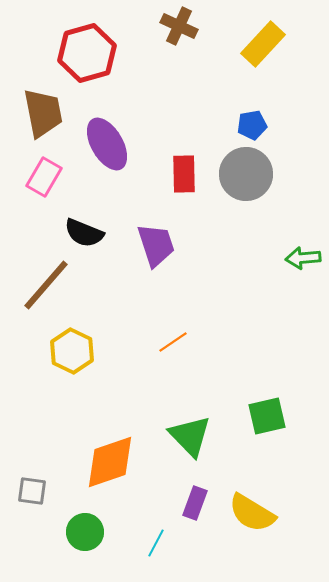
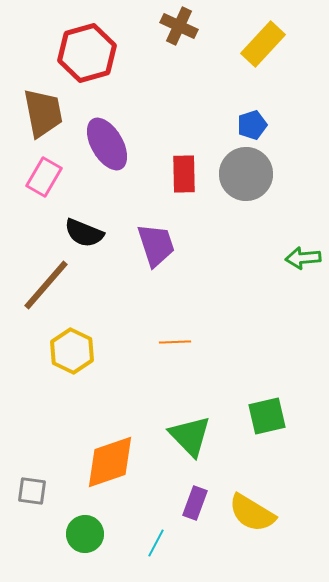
blue pentagon: rotated 8 degrees counterclockwise
orange line: moved 2 px right; rotated 32 degrees clockwise
green circle: moved 2 px down
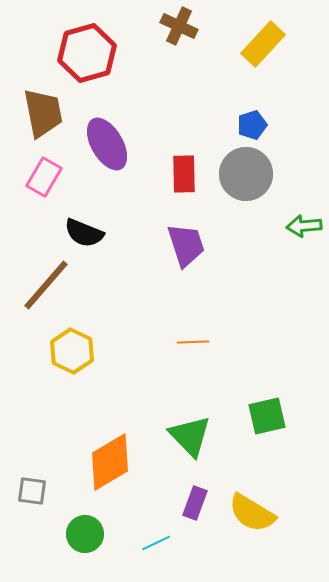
purple trapezoid: moved 30 px right
green arrow: moved 1 px right, 32 px up
orange line: moved 18 px right
orange diamond: rotated 12 degrees counterclockwise
cyan line: rotated 36 degrees clockwise
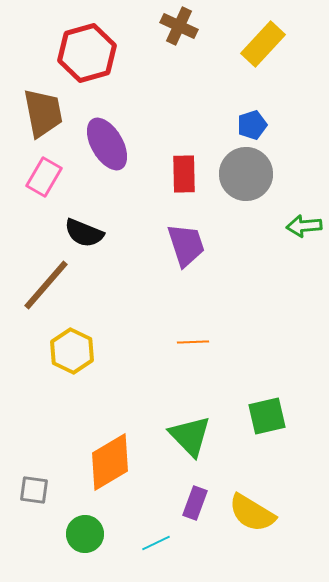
gray square: moved 2 px right, 1 px up
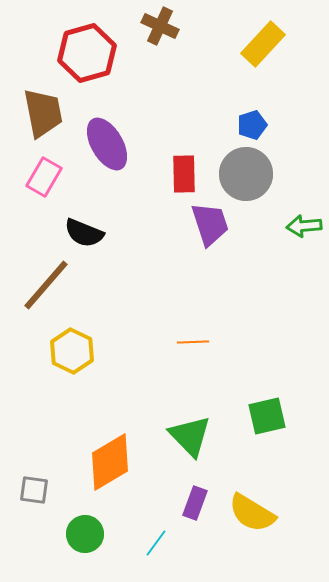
brown cross: moved 19 px left
purple trapezoid: moved 24 px right, 21 px up
cyan line: rotated 28 degrees counterclockwise
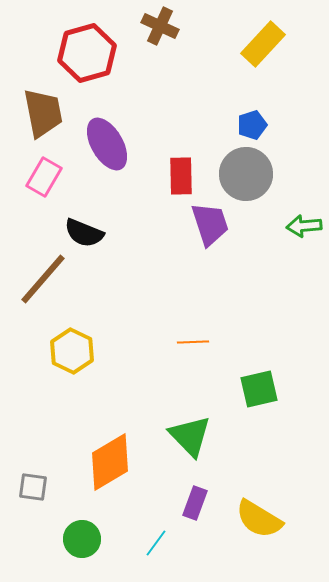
red rectangle: moved 3 px left, 2 px down
brown line: moved 3 px left, 6 px up
green square: moved 8 px left, 27 px up
gray square: moved 1 px left, 3 px up
yellow semicircle: moved 7 px right, 6 px down
green circle: moved 3 px left, 5 px down
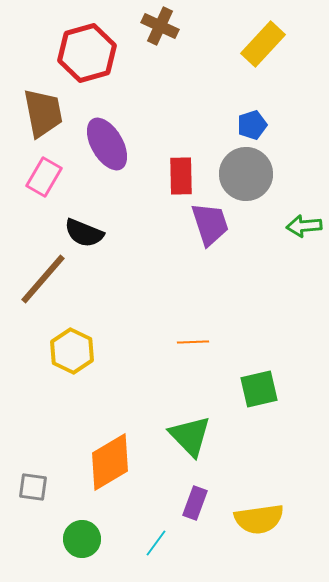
yellow semicircle: rotated 39 degrees counterclockwise
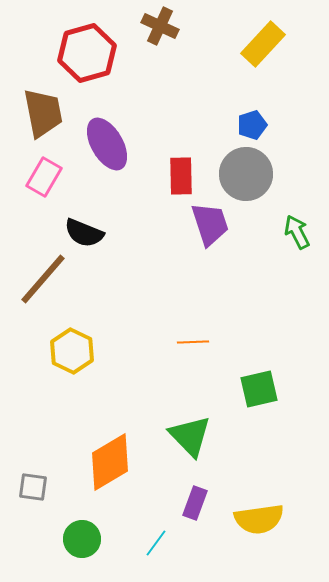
green arrow: moved 7 px left, 6 px down; rotated 68 degrees clockwise
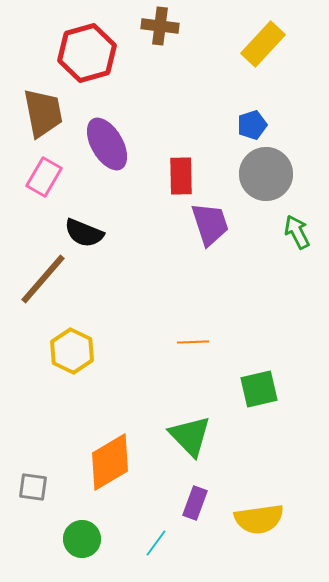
brown cross: rotated 18 degrees counterclockwise
gray circle: moved 20 px right
